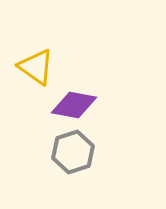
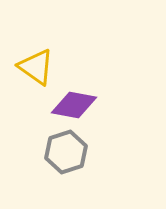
gray hexagon: moved 7 px left
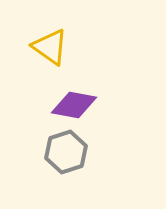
yellow triangle: moved 14 px right, 20 px up
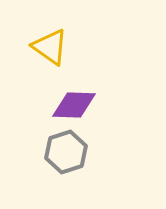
purple diamond: rotated 9 degrees counterclockwise
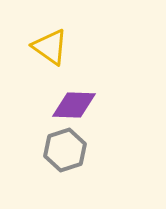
gray hexagon: moved 1 px left, 2 px up
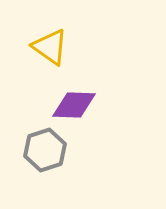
gray hexagon: moved 20 px left
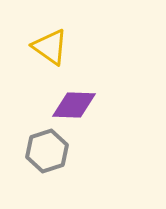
gray hexagon: moved 2 px right, 1 px down
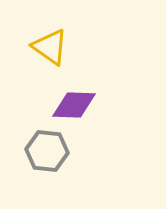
gray hexagon: rotated 24 degrees clockwise
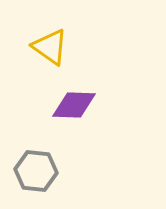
gray hexagon: moved 11 px left, 20 px down
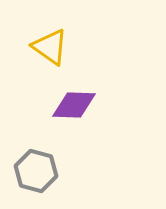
gray hexagon: rotated 9 degrees clockwise
